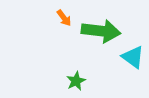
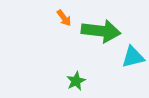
cyan triangle: rotated 50 degrees counterclockwise
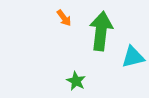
green arrow: rotated 90 degrees counterclockwise
green star: rotated 18 degrees counterclockwise
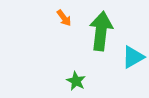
cyan triangle: rotated 15 degrees counterclockwise
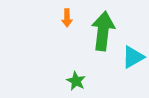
orange arrow: moved 3 px right; rotated 36 degrees clockwise
green arrow: moved 2 px right
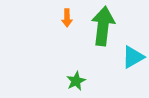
green arrow: moved 5 px up
green star: rotated 18 degrees clockwise
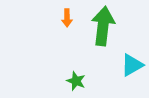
cyan triangle: moved 1 px left, 8 px down
green star: rotated 24 degrees counterclockwise
